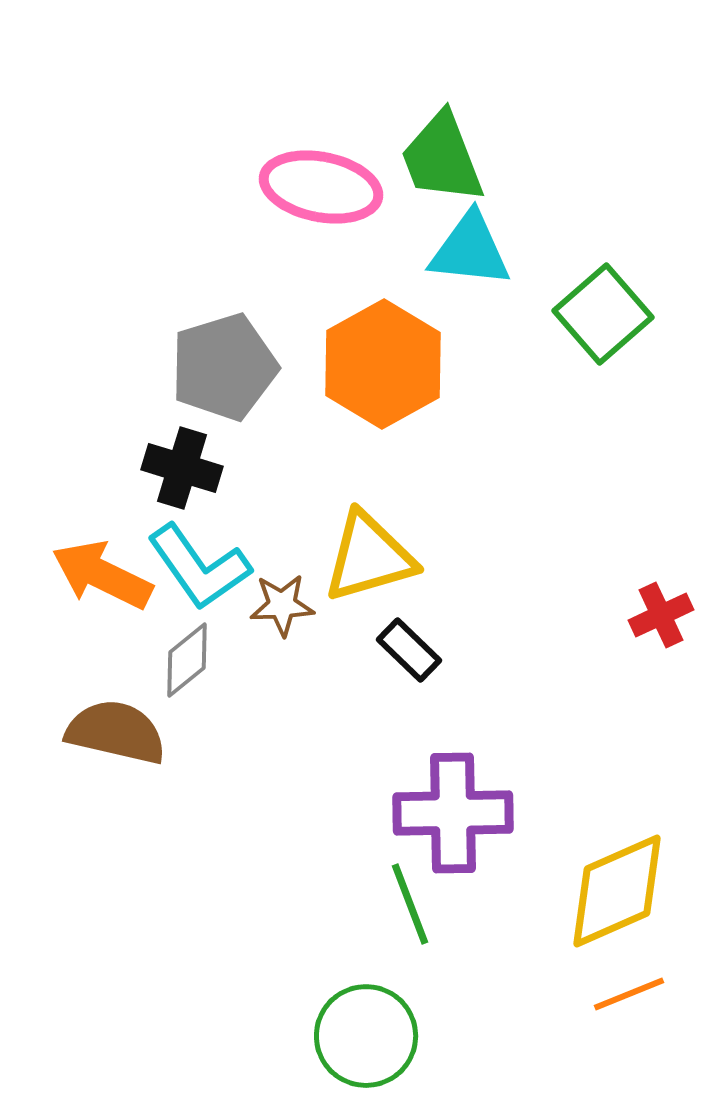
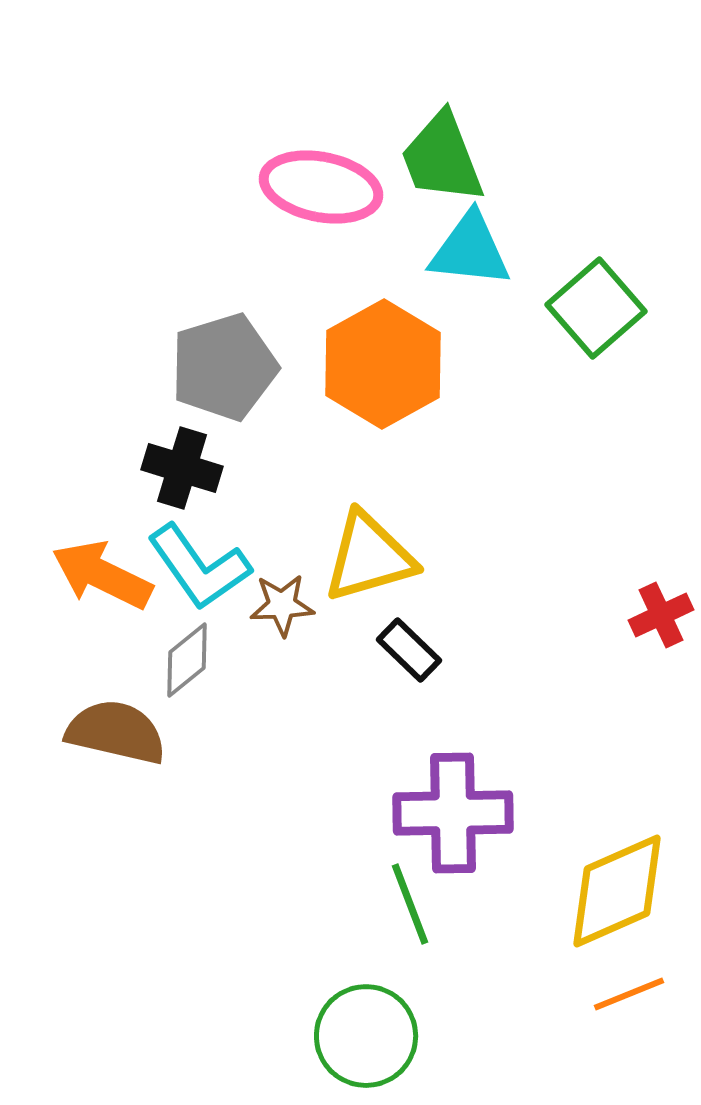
green square: moved 7 px left, 6 px up
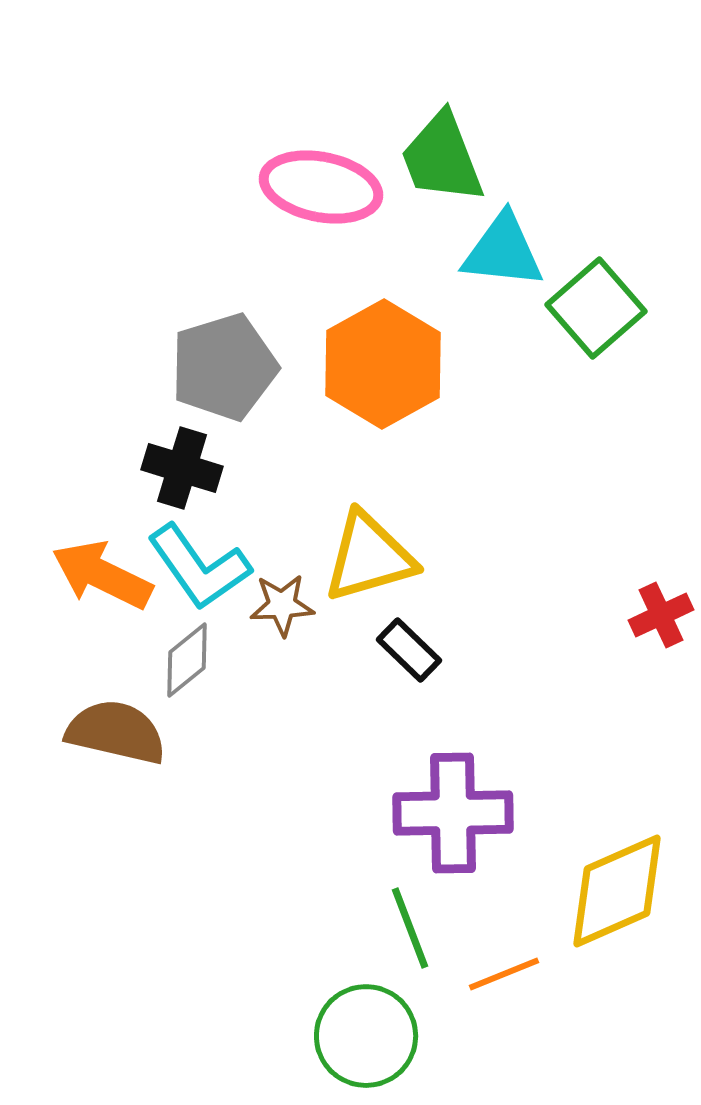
cyan triangle: moved 33 px right, 1 px down
green line: moved 24 px down
orange line: moved 125 px left, 20 px up
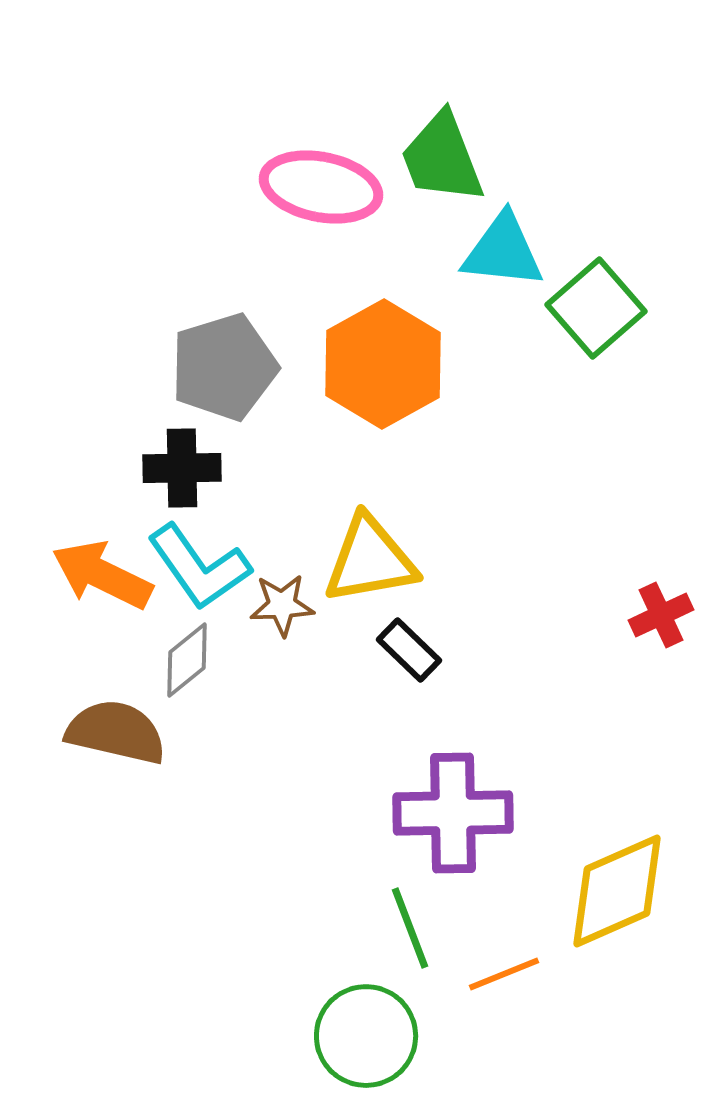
black cross: rotated 18 degrees counterclockwise
yellow triangle: moved 1 px right, 3 px down; rotated 6 degrees clockwise
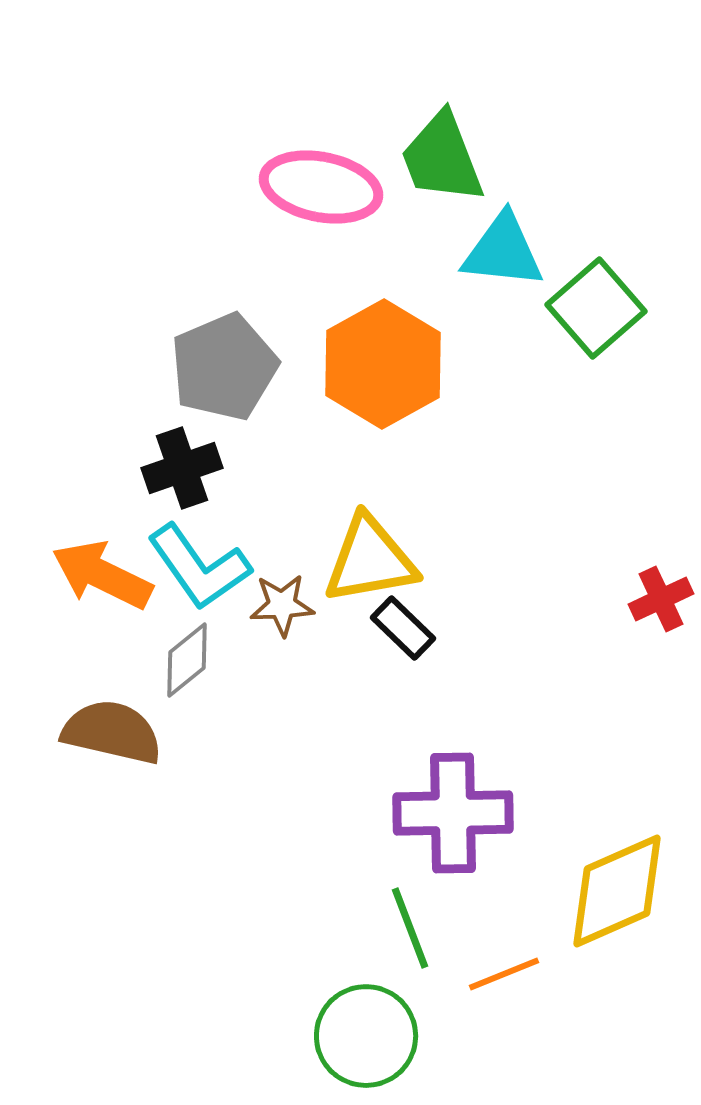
gray pentagon: rotated 6 degrees counterclockwise
black cross: rotated 18 degrees counterclockwise
red cross: moved 16 px up
black rectangle: moved 6 px left, 22 px up
brown semicircle: moved 4 px left
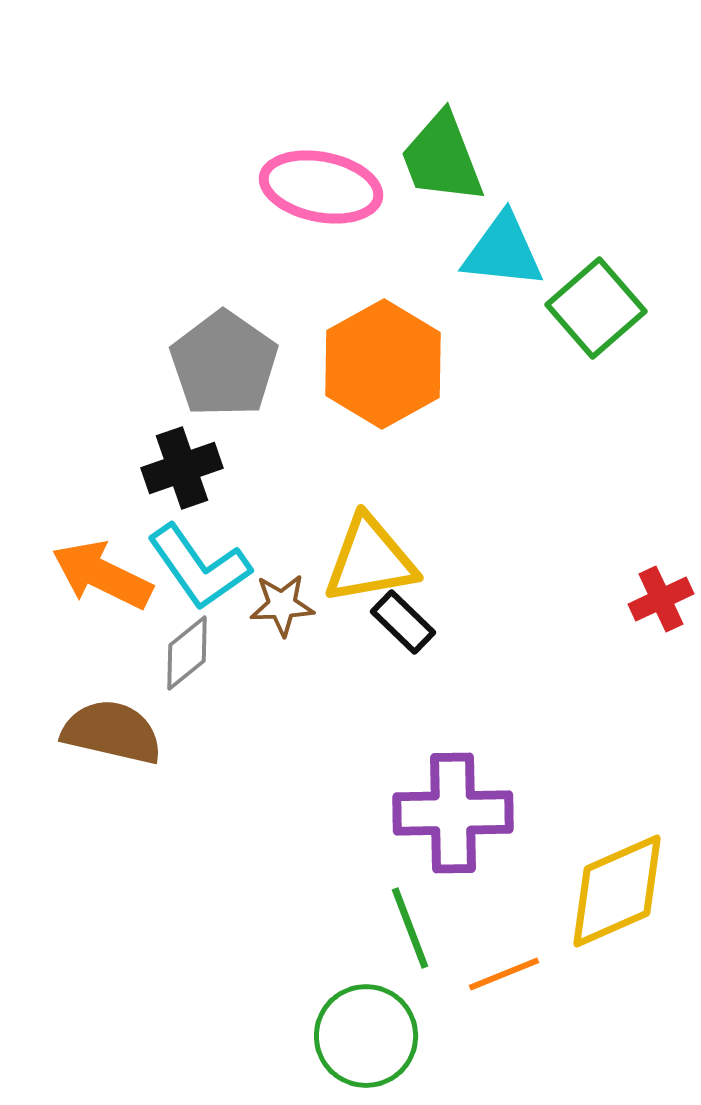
gray pentagon: moved 3 px up; rotated 14 degrees counterclockwise
black rectangle: moved 6 px up
gray diamond: moved 7 px up
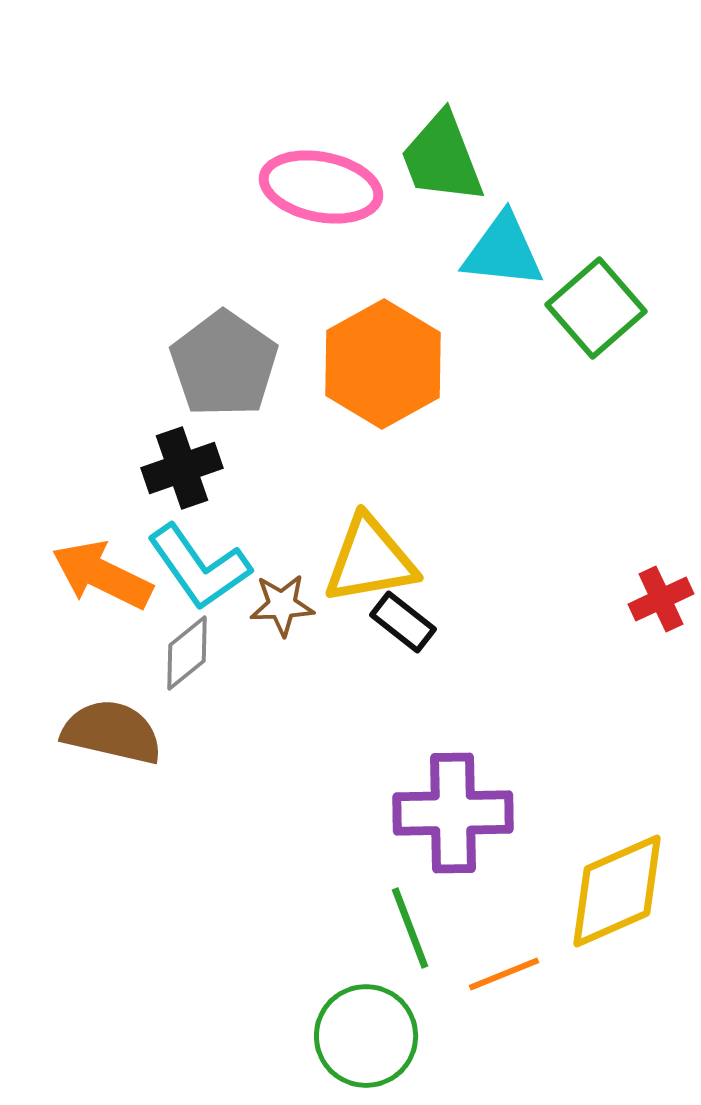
black rectangle: rotated 6 degrees counterclockwise
